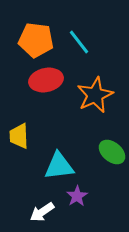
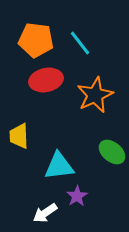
cyan line: moved 1 px right, 1 px down
white arrow: moved 3 px right, 1 px down
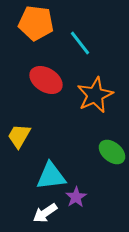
orange pentagon: moved 17 px up
red ellipse: rotated 44 degrees clockwise
yellow trapezoid: rotated 32 degrees clockwise
cyan triangle: moved 8 px left, 10 px down
purple star: moved 1 px left, 1 px down
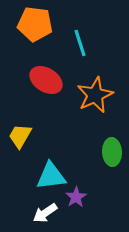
orange pentagon: moved 1 px left, 1 px down
cyan line: rotated 20 degrees clockwise
yellow trapezoid: moved 1 px right
green ellipse: rotated 48 degrees clockwise
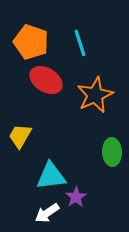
orange pentagon: moved 4 px left, 18 px down; rotated 12 degrees clockwise
white arrow: moved 2 px right
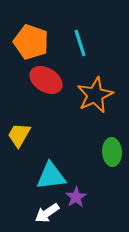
yellow trapezoid: moved 1 px left, 1 px up
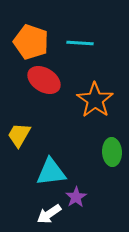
cyan line: rotated 68 degrees counterclockwise
red ellipse: moved 2 px left
orange star: moved 5 px down; rotated 12 degrees counterclockwise
cyan triangle: moved 4 px up
white arrow: moved 2 px right, 1 px down
